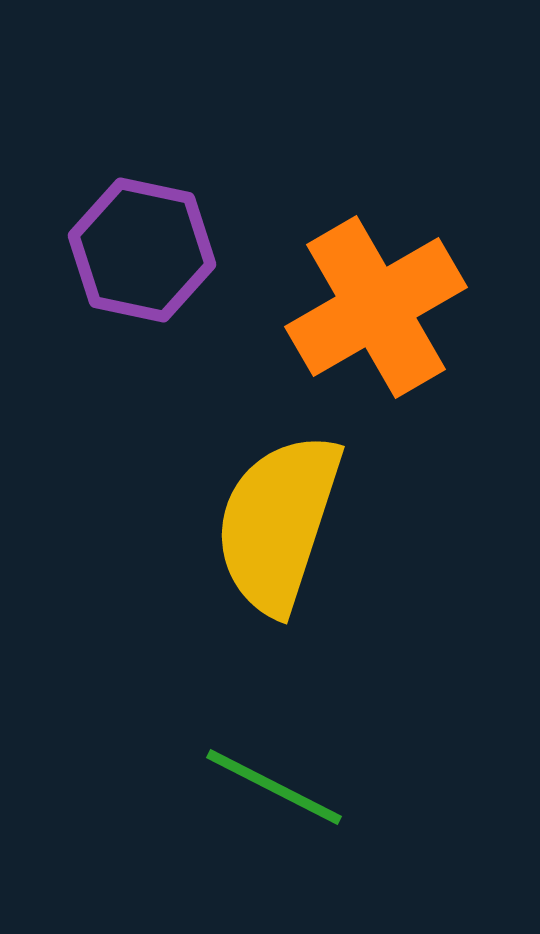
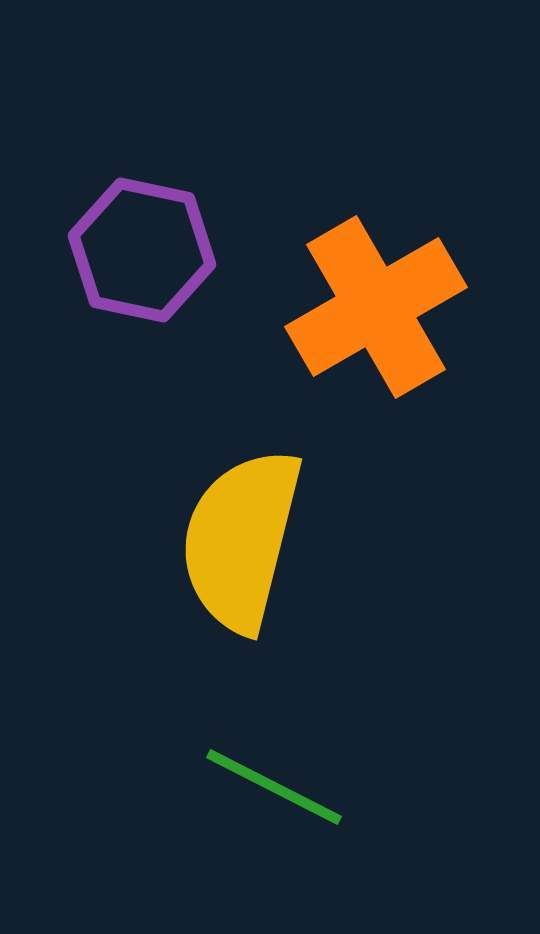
yellow semicircle: moved 37 px left, 17 px down; rotated 4 degrees counterclockwise
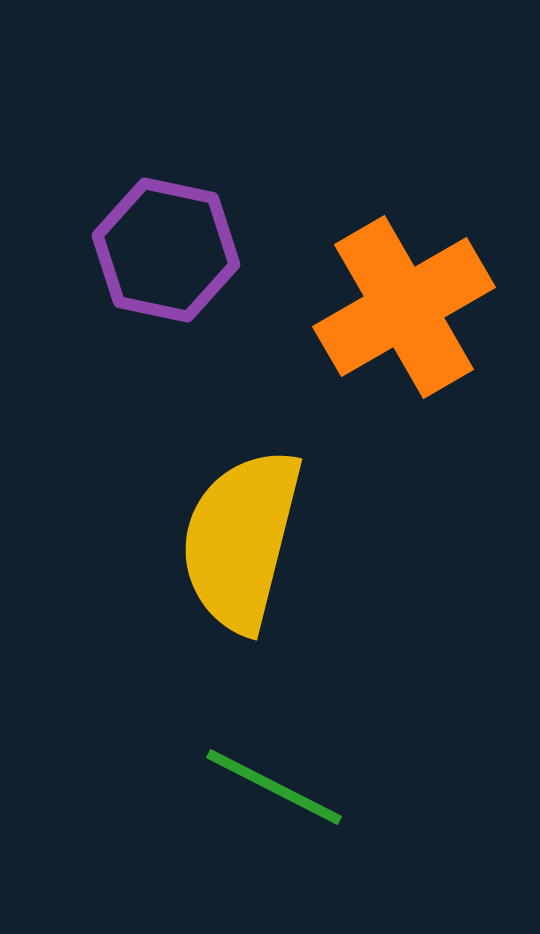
purple hexagon: moved 24 px right
orange cross: moved 28 px right
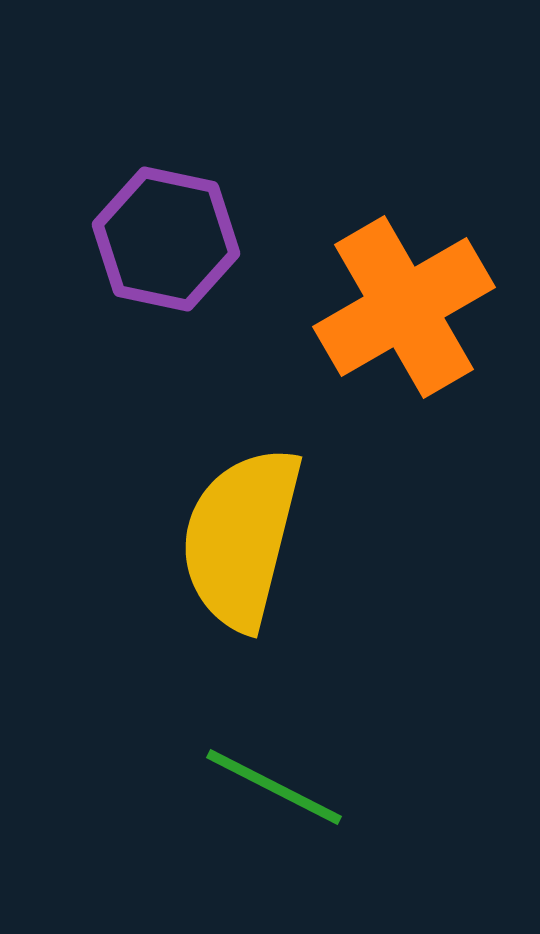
purple hexagon: moved 11 px up
yellow semicircle: moved 2 px up
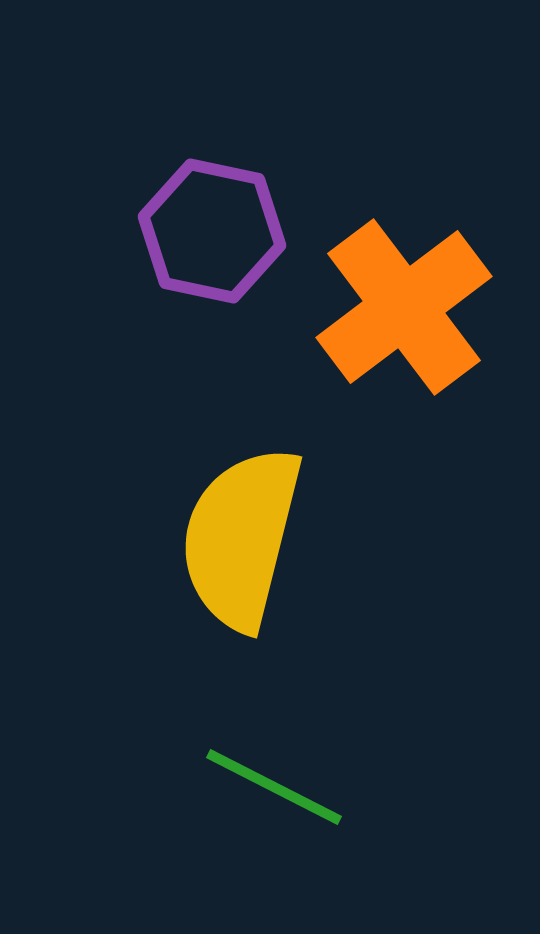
purple hexagon: moved 46 px right, 8 px up
orange cross: rotated 7 degrees counterclockwise
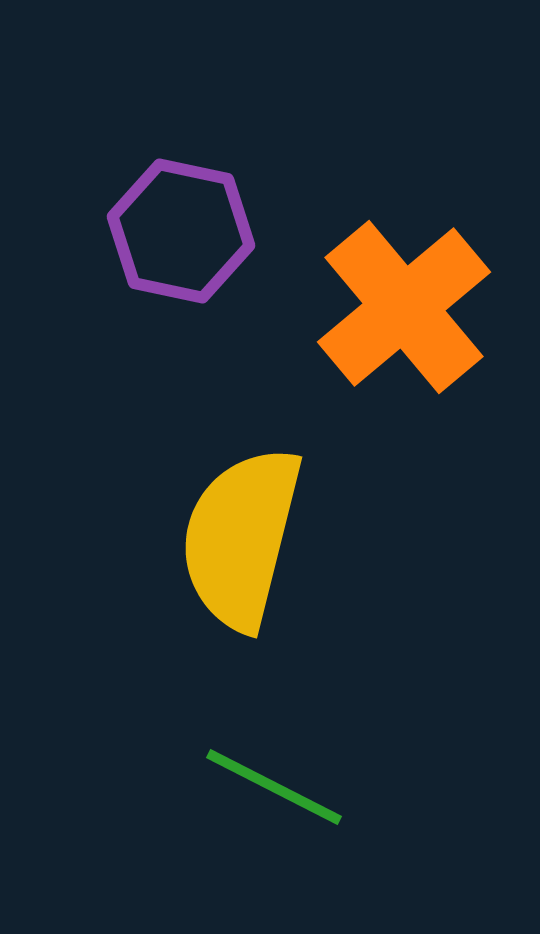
purple hexagon: moved 31 px left
orange cross: rotated 3 degrees counterclockwise
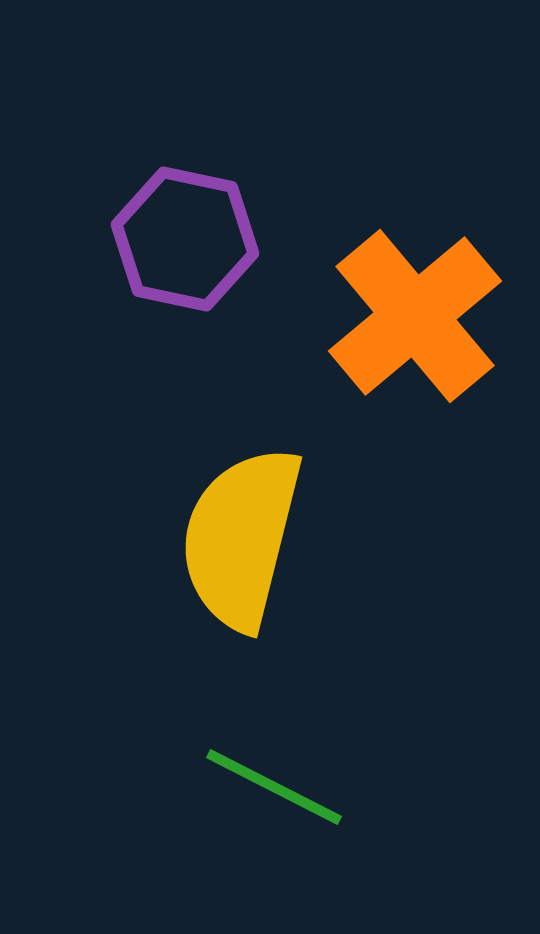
purple hexagon: moved 4 px right, 8 px down
orange cross: moved 11 px right, 9 px down
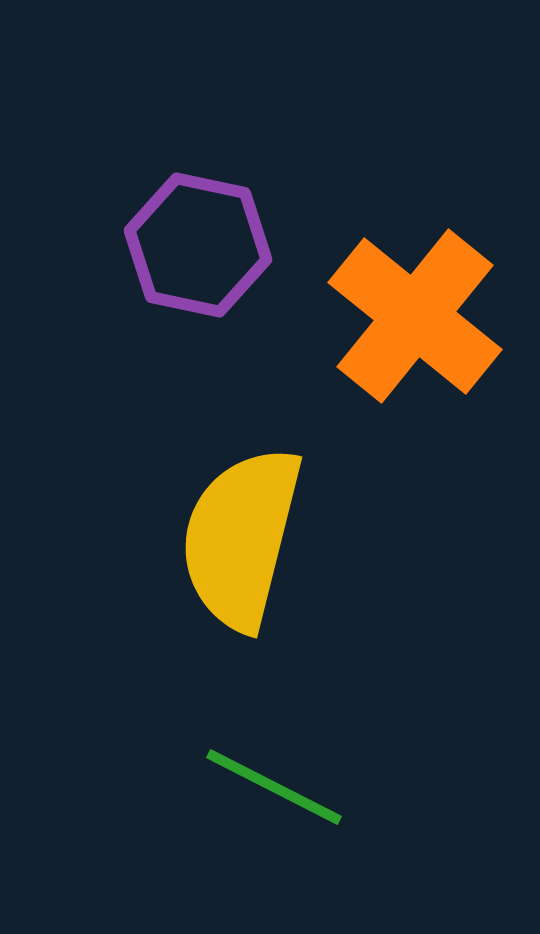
purple hexagon: moved 13 px right, 6 px down
orange cross: rotated 11 degrees counterclockwise
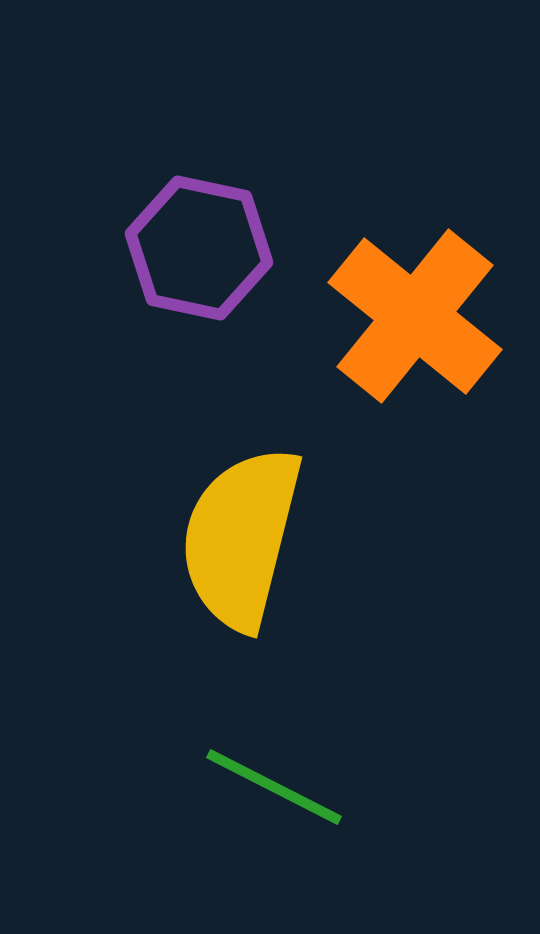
purple hexagon: moved 1 px right, 3 px down
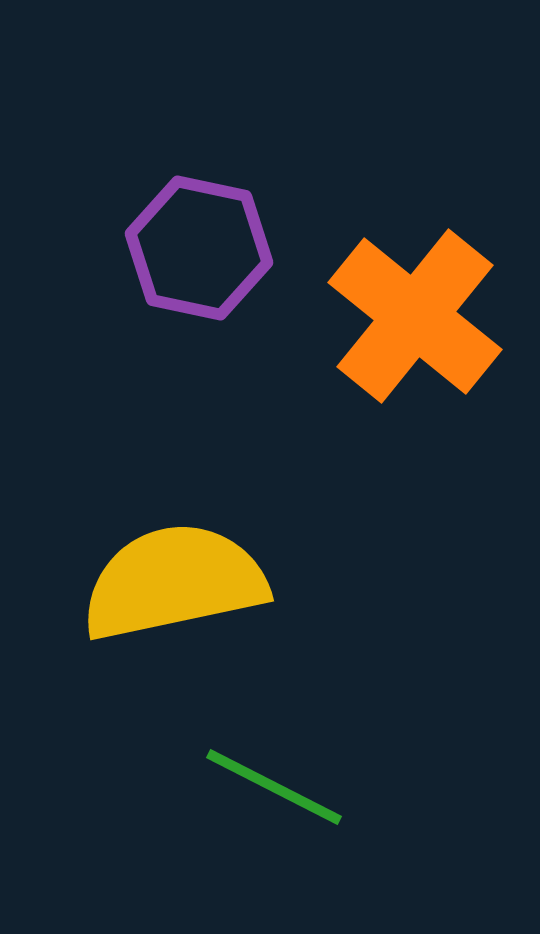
yellow semicircle: moved 67 px left, 44 px down; rotated 64 degrees clockwise
